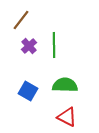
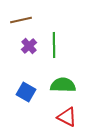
brown line: rotated 40 degrees clockwise
green semicircle: moved 2 px left
blue square: moved 2 px left, 1 px down
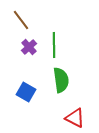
brown line: rotated 65 degrees clockwise
purple cross: moved 1 px down
green semicircle: moved 2 px left, 5 px up; rotated 80 degrees clockwise
red triangle: moved 8 px right, 1 px down
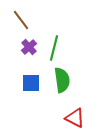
green line: moved 3 px down; rotated 15 degrees clockwise
green semicircle: moved 1 px right
blue square: moved 5 px right, 9 px up; rotated 30 degrees counterclockwise
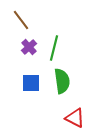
green semicircle: moved 1 px down
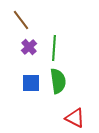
green line: rotated 10 degrees counterclockwise
green semicircle: moved 4 px left
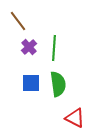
brown line: moved 3 px left, 1 px down
green semicircle: moved 3 px down
